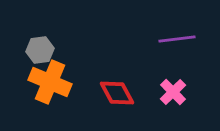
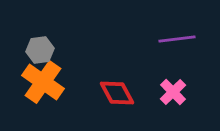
orange cross: moved 7 px left; rotated 12 degrees clockwise
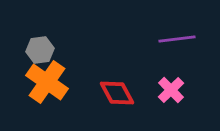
orange cross: moved 4 px right
pink cross: moved 2 px left, 2 px up
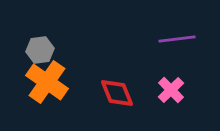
red diamond: rotated 6 degrees clockwise
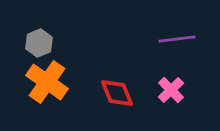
gray hexagon: moved 1 px left, 7 px up; rotated 16 degrees counterclockwise
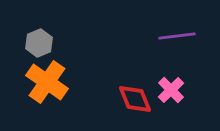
purple line: moved 3 px up
red diamond: moved 18 px right, 6 px down
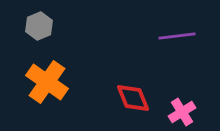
gray hexagon: moved 17 px up
pink cross: moved 11 px right, 22 px down; rotated 12 degrees clockwise
red diamond: moved 2 px left, 1 px up
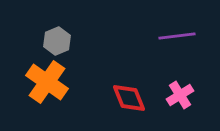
gray hexagon: moved 18 px right, 15 px down
red diamond: moved 4 px left
pink cross: moved 2 px left, 17 px up
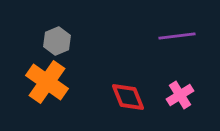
red diamond: moved 1 px left, 1 px up
